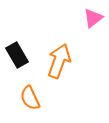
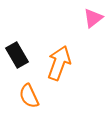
orange arrow: moved 2 px down
orange semicircle: moved 1 px left, 2 px up
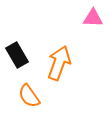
pink triangle: rotated 40 degrees clockwise
orange semicircle: rotated 10 degrees counterclockwise
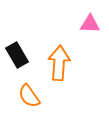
pink triangle: moved 3 px left, 6 px down
orange arrow: rotated 16 degrees counterclockwise
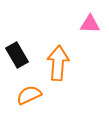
orange arrow: moved 1 px left
orange semicircle: moved 1 px up; rotated 100 degrees clockwise
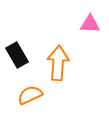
orange semicircle: moved 1 px right
